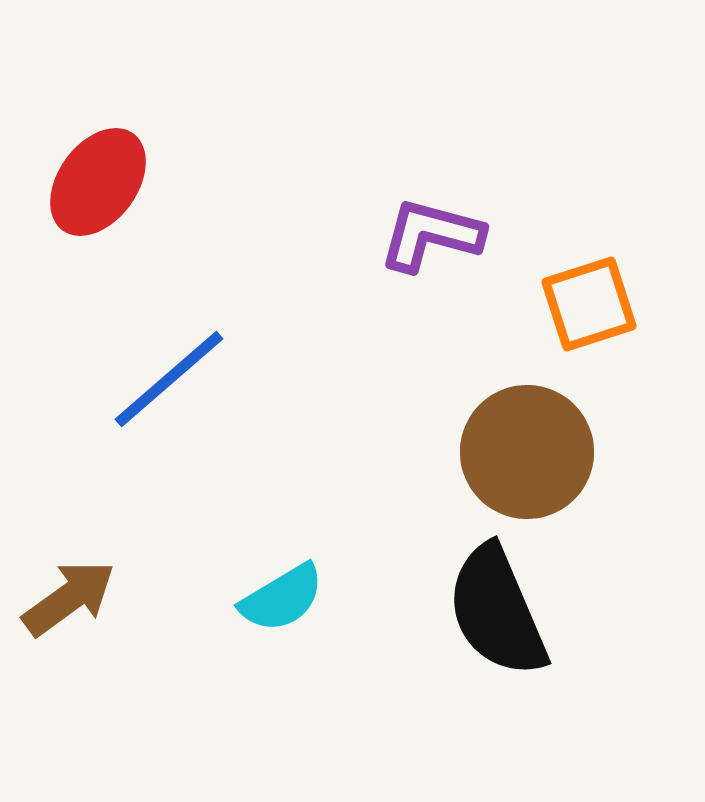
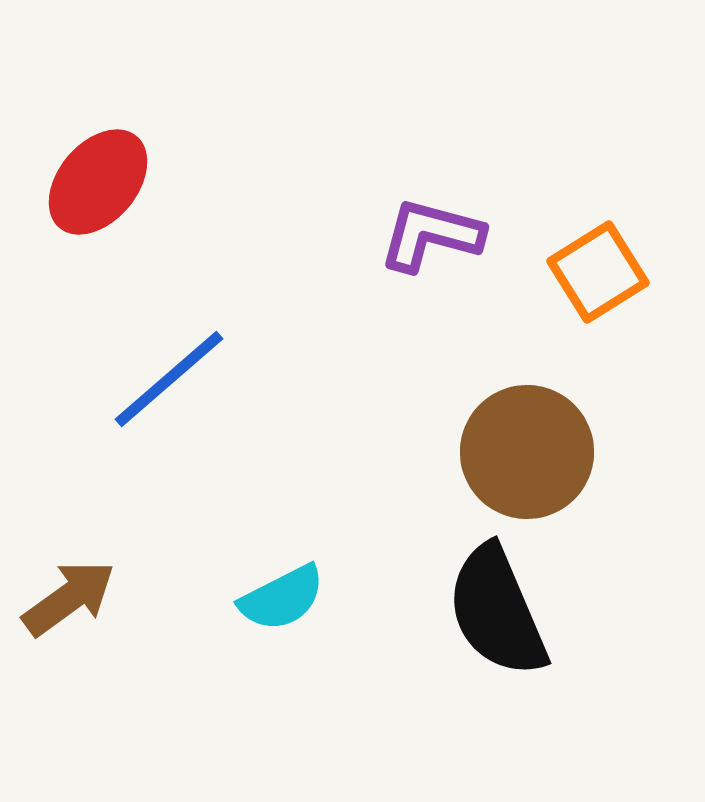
red ellipse: rotated 4 degrees clockwise
orange square: moved 9 px right, 32 px up; rotated 14 degrees counterclockwise
cyan semicircle: rotated 4 degrees clockwise
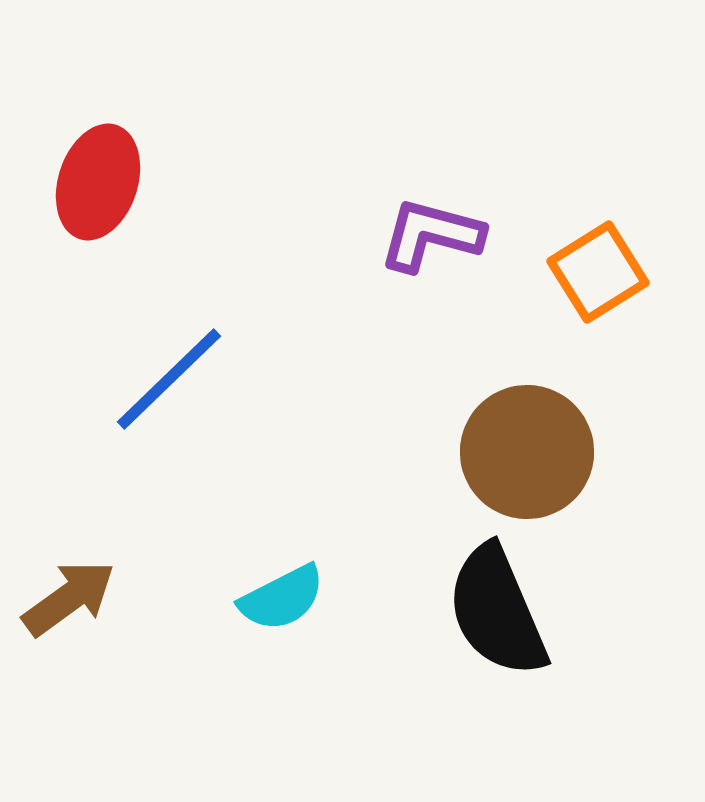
red ellipse: rotated 22 degrees counterclockwise
blue line: rotated 3 degrees counterclockwise
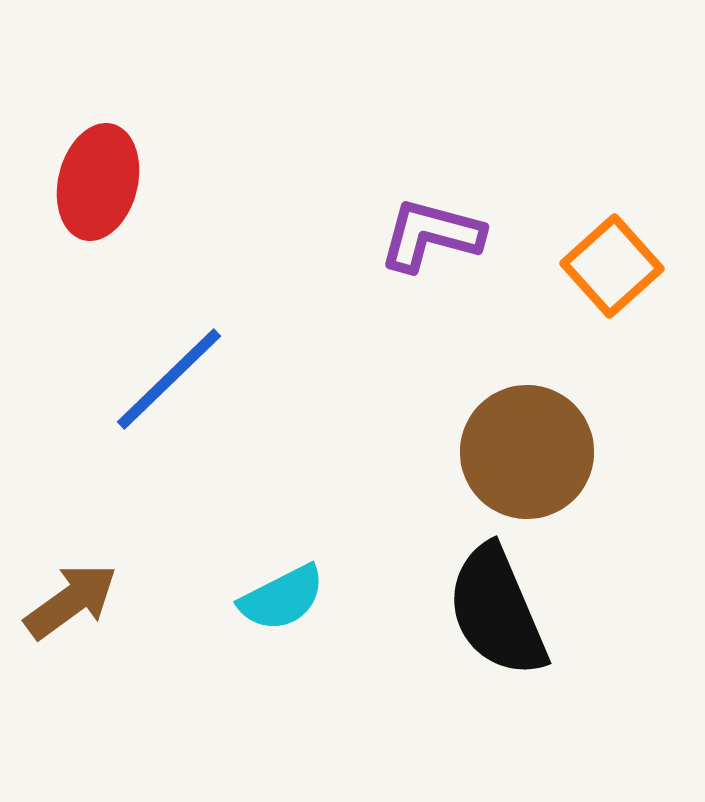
red ellipse: rotated 4 degrees counterclockwise
orange square: moved 14 px right, 6 px up; rotated 10 degrees counterclockwise
brown arrow: moved 2 px right, 3 px down
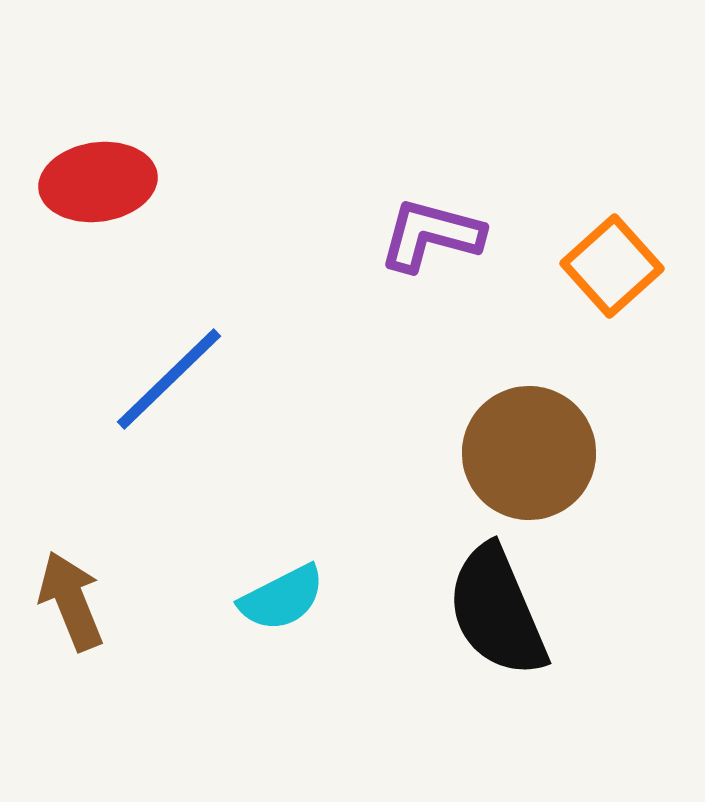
red ellipse: rotated 68 degrees clockwise
brown circle: moved 2 px right, 1 px down
brown arrow: rotated 76 degrees counterclockwise
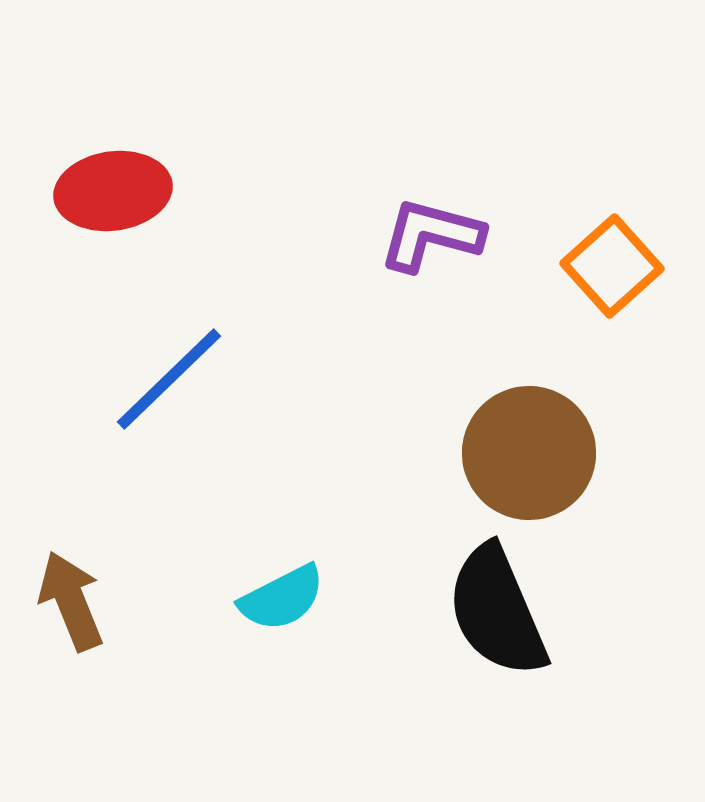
red ellipse: moved 15 px right, 9 px down
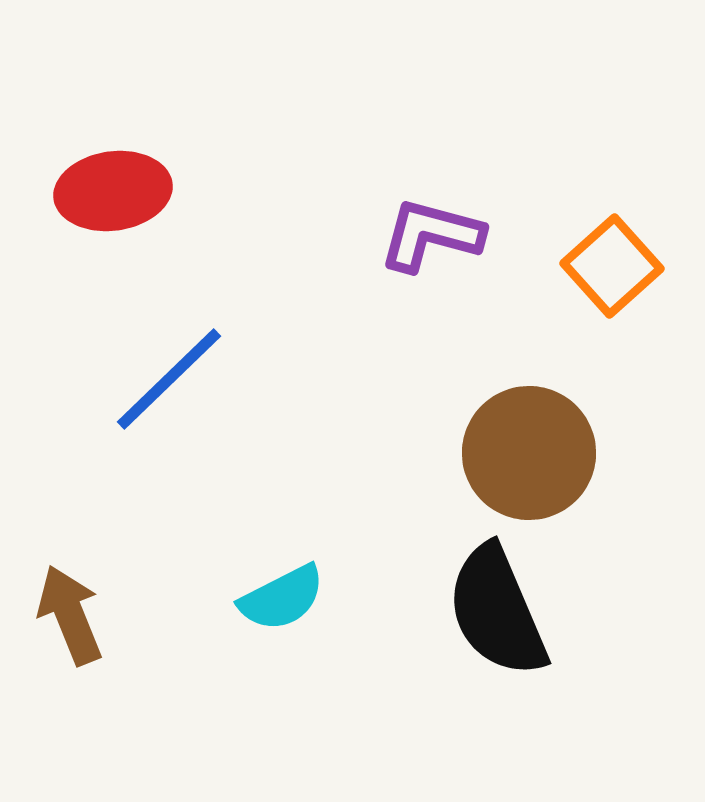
brown arrow: moved 1 px left, 14 px down
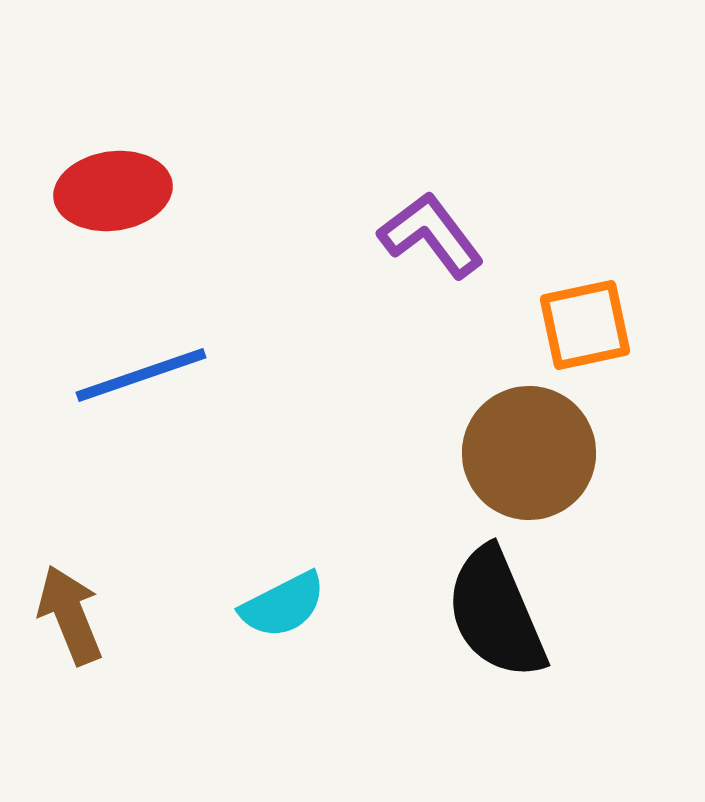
purple L-shape: rotated 38 degrees clockwise
orange square: moved 27 px left, 59 px down; rotated 30 degrees clockwise
blue line: moved 28 px left, 4 px up; rotated 25 degrees clockwise
cyan semicircle: moved 1 px right, 7 px down
black semicircle: moved 1 px left, 2 px down
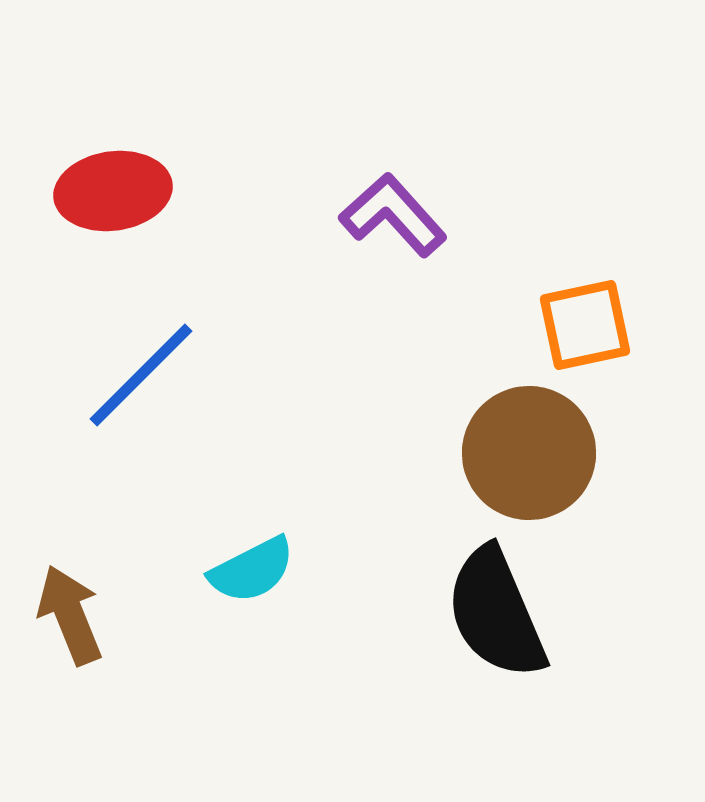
purple L-shape: moved 38 px left, 20 px up; rotated 5 degrees counterclockwise
blue line: rotated 26 degrees counterclockwise
cyan semicircle: moved 31 px left, 35 px up
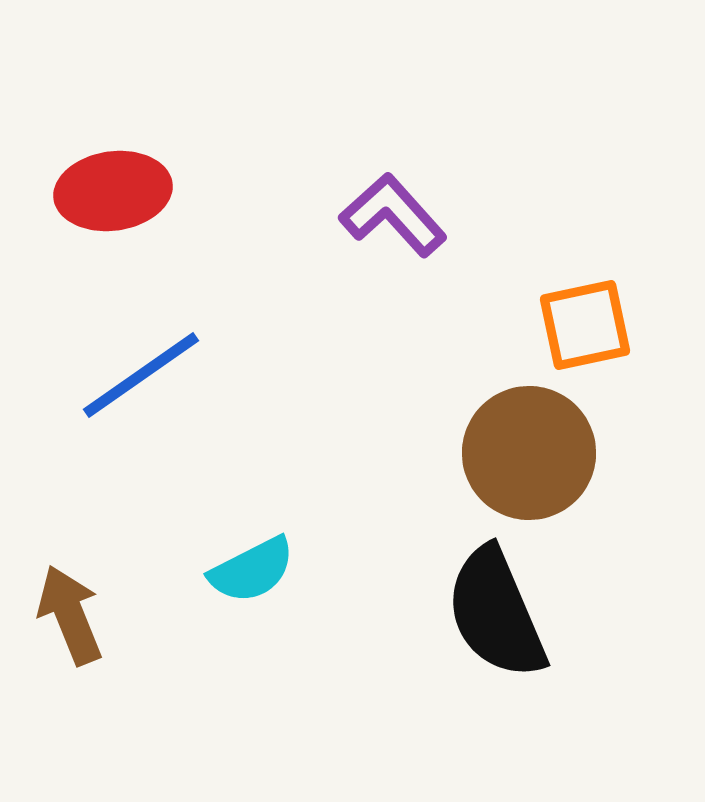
blue line: rotated 10 degrees clockwise
